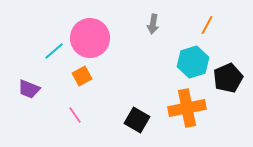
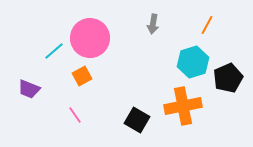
orange cross: moved 4 px left, 2 px up
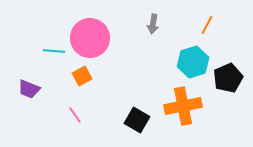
cyan line: rotated 45 degrees clockwise
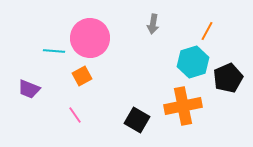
orange line: moved 6 px down
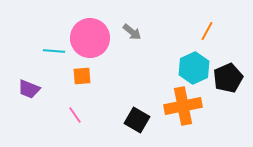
gray arrow: moved 21 px left, 8 px down; rotated 60 degrees counterclockwise
cyan hexagon: moved 1 px right, 6 px down; rotated 8 degrees counterclockwise
orange square: rotated 24 degrees clockwise
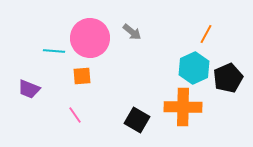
orange line: moved 1 px left, 3 px down
orange cross: moved 1 px down; rotated 12 degrees clockwise
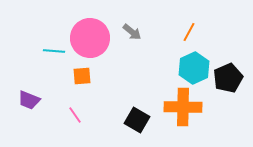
orange line: moved 17 px left, 2 px up
purple trapezoid: moved 11 px down
